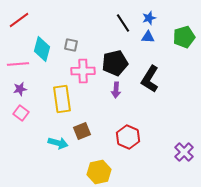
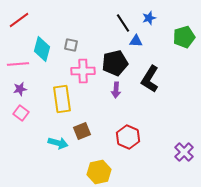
blue triangle: moved 12 px left, 4 px down
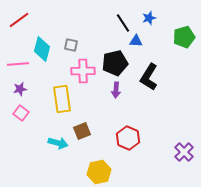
black L-shape: moved 1 px left, 2 px up
red hexagon: moved 1 px down
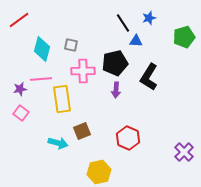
pink line: moved 23 px right, 15 px down
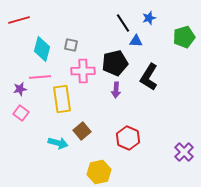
red line: rotated 20 degrees clockwise
pink line: moved 1 px left, 2 px up
brown square: rotated 18 degrees counterclockwise
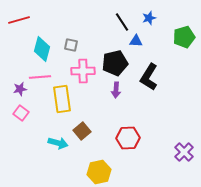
black line: moved 1 px left, 1 px up
red hexagon: rotated 25 degrees counterclockwise
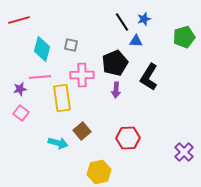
blue star: moved 5 px left, 1 px down
black pentagon: rotated 10 degrees counterclockwise
pink cross: moved 1 px left, 4 px down
yellow rectangle: moved 1 px up
